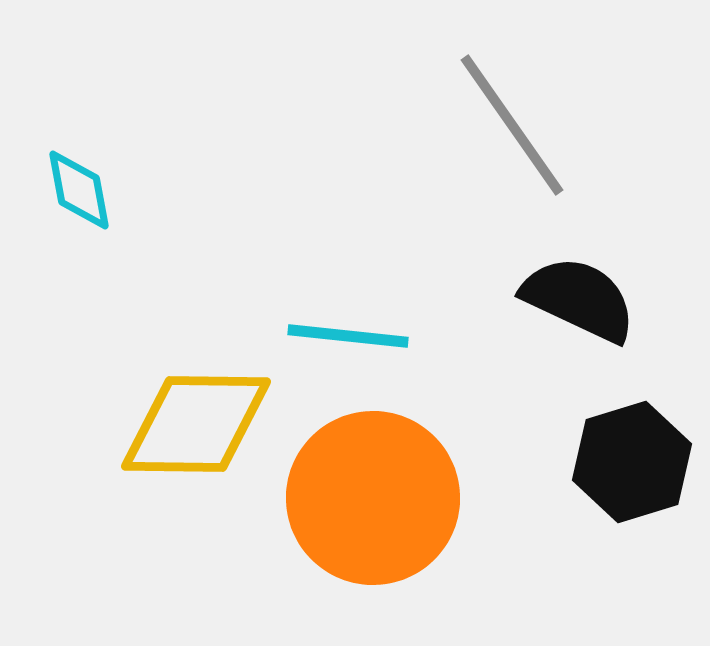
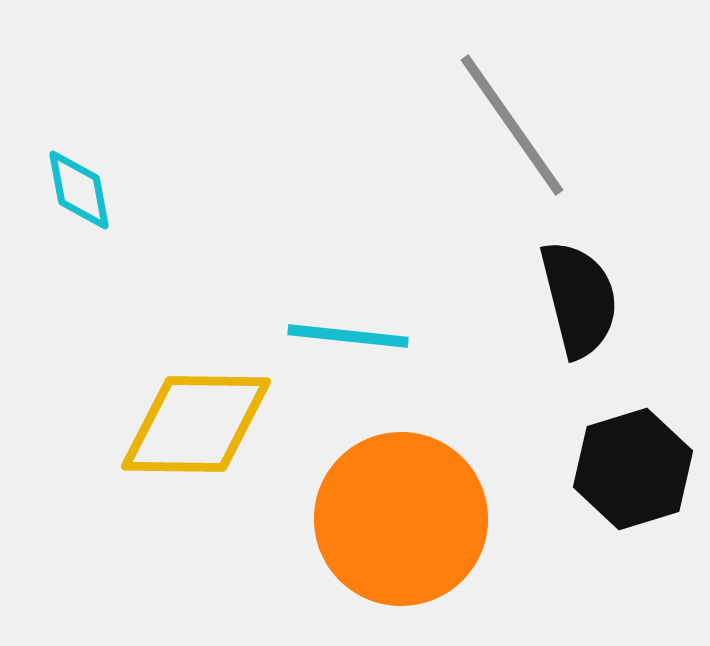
black semicircle: rotated 51 degrees clockwise
black hexagon: moved 1 px right, 7 px down
orange circle: moved 28 px right, 21 px down
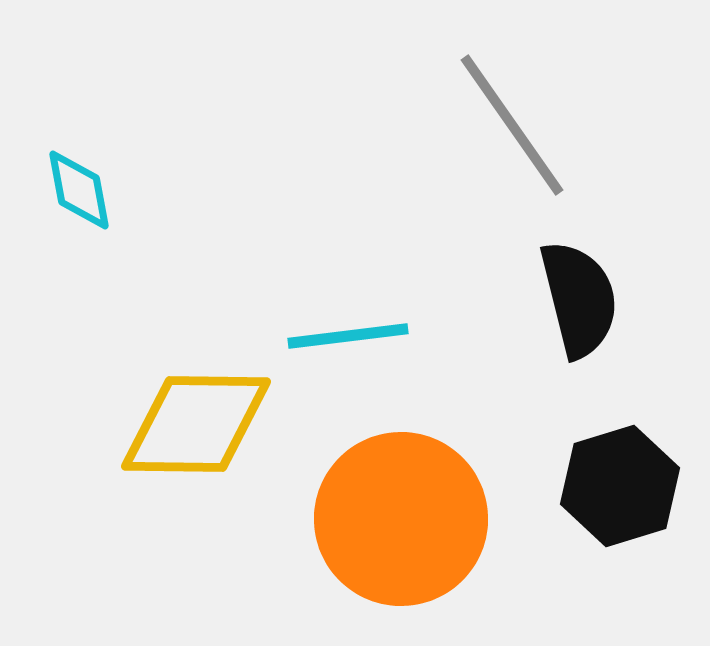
cyan line: rotated 13 degrees counterclockwise
black hexagon: moved 13 px left, 17 px down
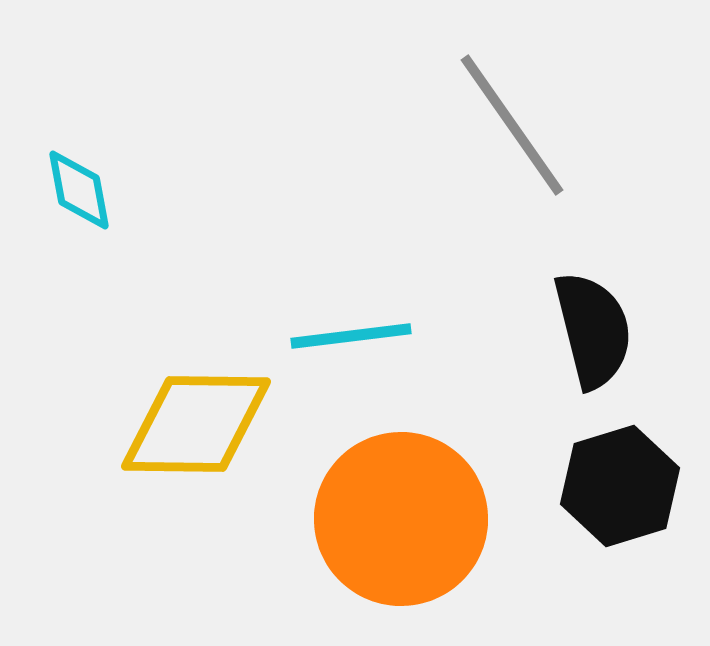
black semicircle: moved 14 px right, 31 px down
cyan line: moved 3 px right
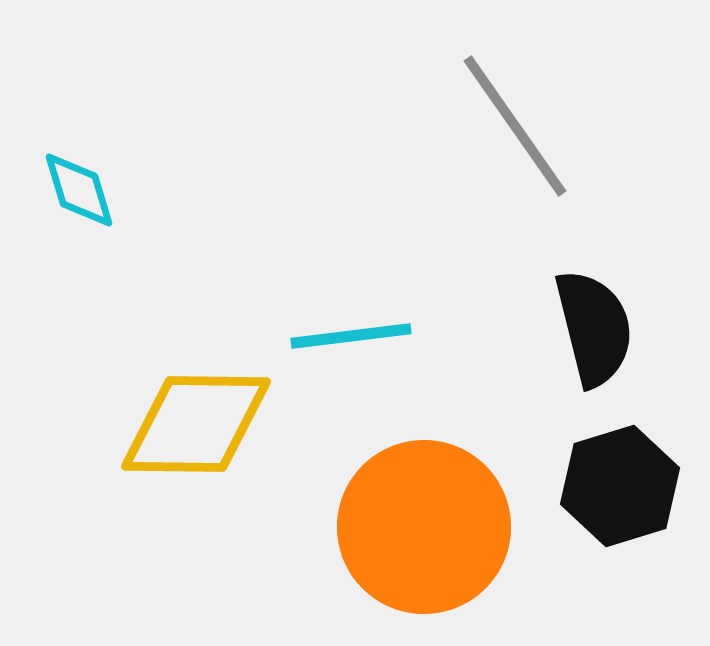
gray line: moved 3 px right, 1 px down
cyan diamond: rotated 6 degrees counterclockwise
black semicircle: moved 1 px right, 2 px up
orange circle: moved 23 px right, 8 px down
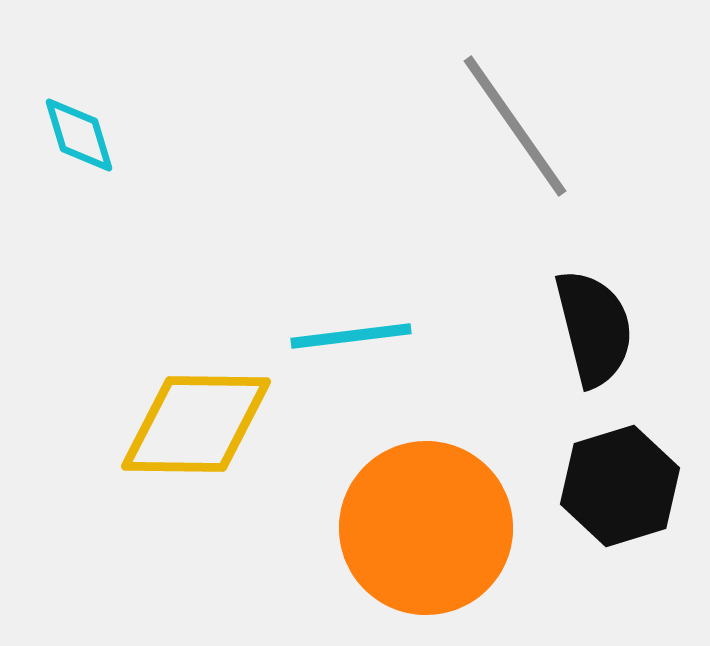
cyan diamond: moved 55 px up
orange circle: moved 2 px right, 1 px down
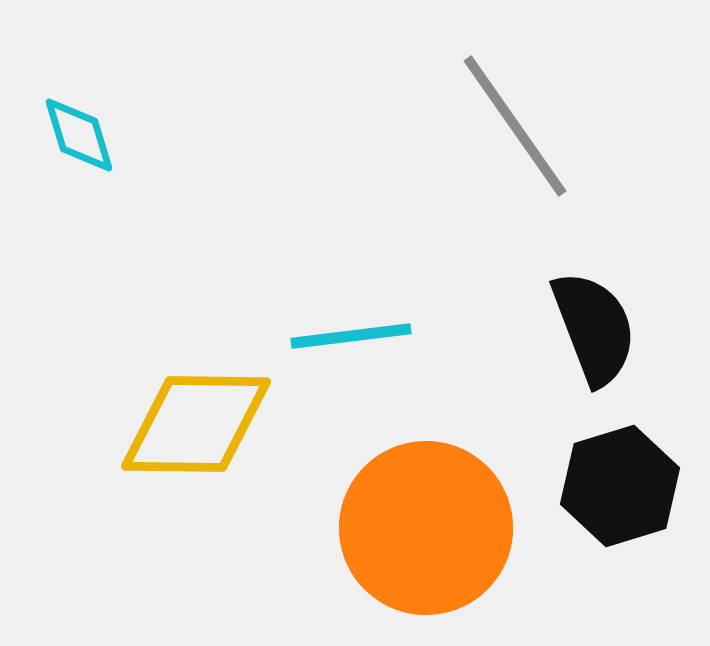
black semicircle: rotated 7 degrees counterclockwise
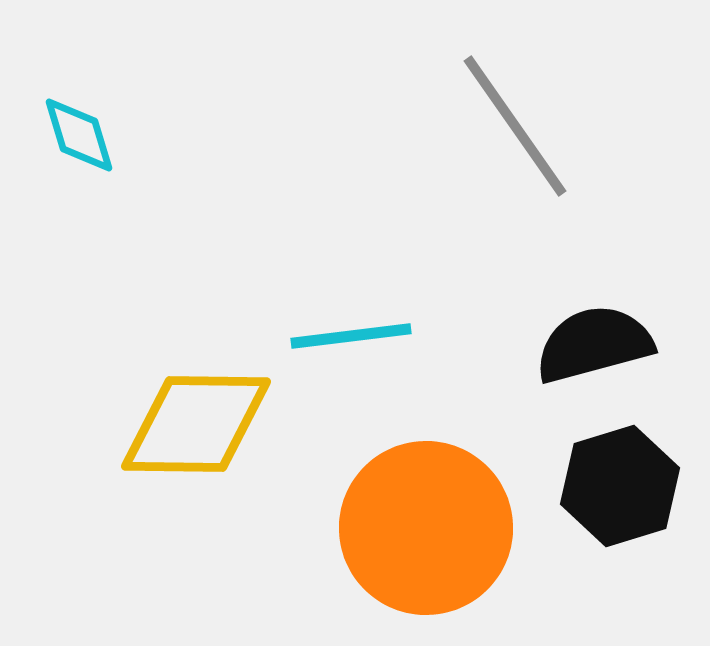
black semicircle: moved 16 px down; rotated 84 degrees counterclockwise
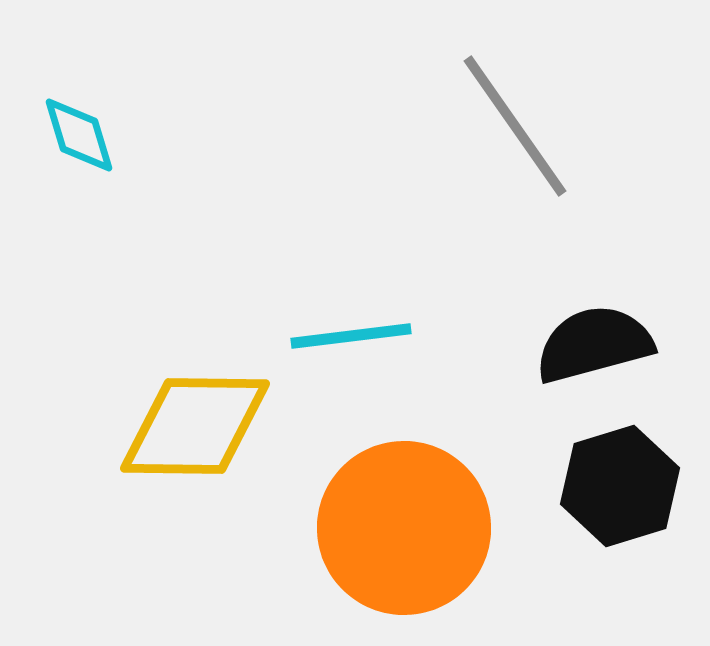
yellow diamond: moved 1 px left, 2 px down
orange circle: moved 22 px left
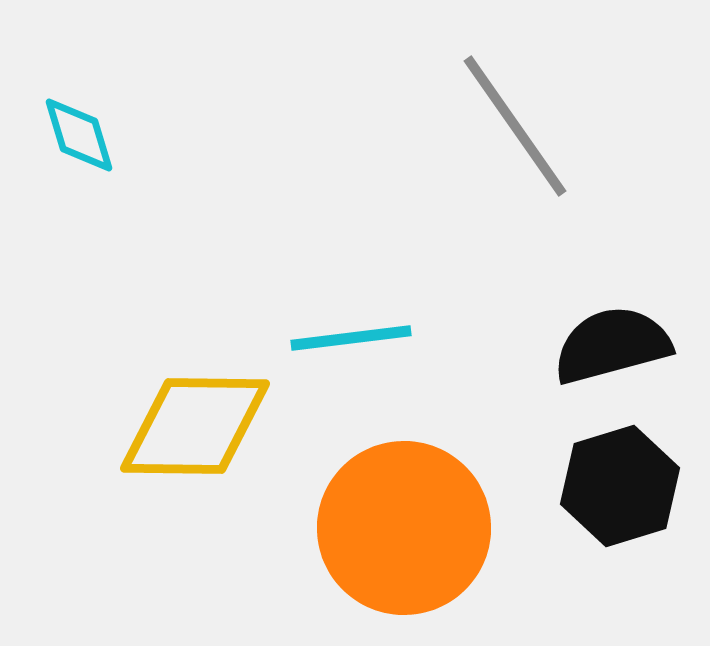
cyan line: moved 2 px down
black semicircle: moved 18 px right, 1 px down
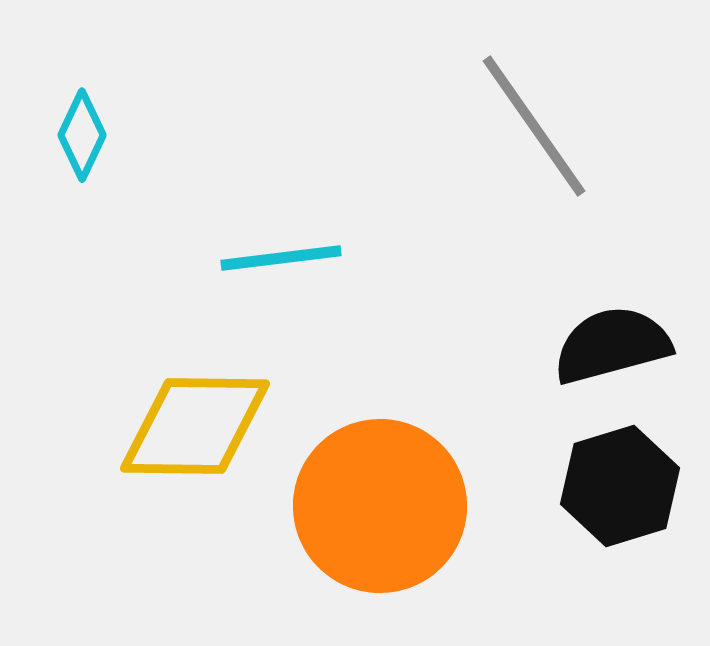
gray line: moved 19 px right
cyan diamond: moved 3 px right; rotated 42 degrees clockwise
cyan line: moved 70 px left, 80 px up
orange circle: moved 24 px left, 22 px up
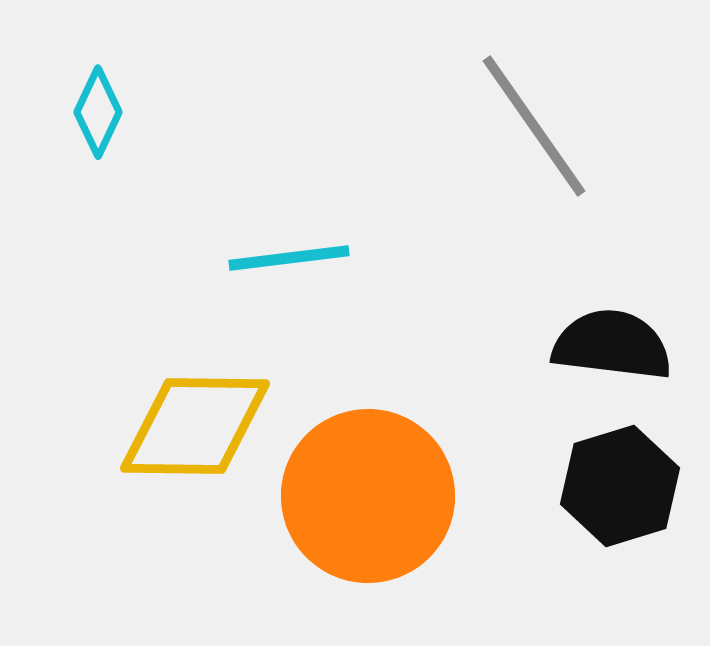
cyan diamond: moved 16 px right, 23 px up
cyan line: moved 8 px right
black semicircle: rotated 22 degrees clockwise
orange circle: moved 12 px left, 10 px up
